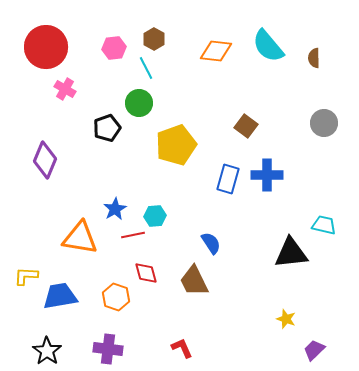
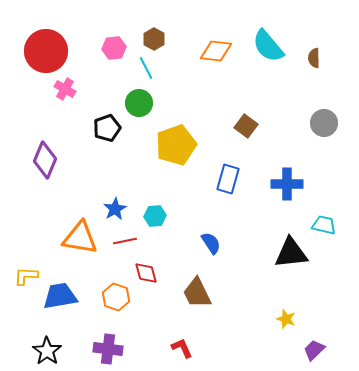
red circle: moved 4 px down
blue cross: moved 20 px right, 9 px down
red line: moved 8 px left, 6 px down
brown trapezoid: moved 3 px right, 12 px down
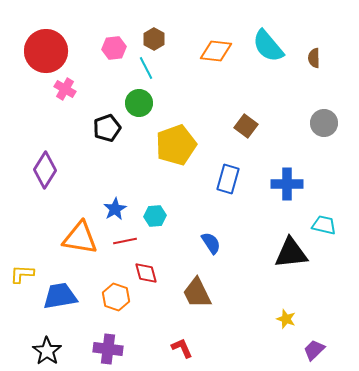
purple diamond: moved 10 px down; rotated 9 degrees clockwise
yellow L-shape: moved 4 px left, 2 px up
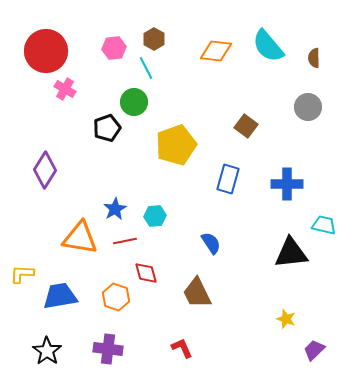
green circle: moved 5 px left, 1 px up
gray circle: moved 16 px left, 16 px up
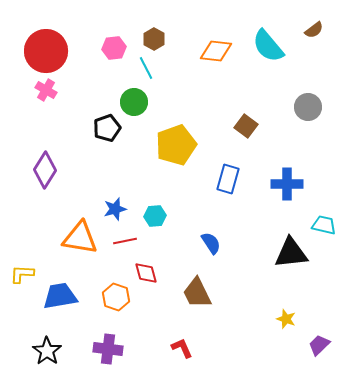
brown semicircle: moved 28 px up; rotated 126 degrees counterclockwise
pink cross: moved 19 px left, 1 px down
blue star: rotated 15 degrees clockwise
purple trapezoid: moved 5 px right, 5 px up
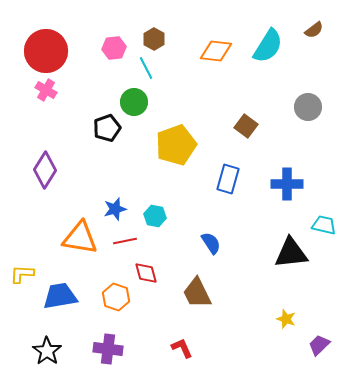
cyan semicircle: rotated 108 degrees counterclockwise
cyan hexagon: rotated 15 degrees clockwise
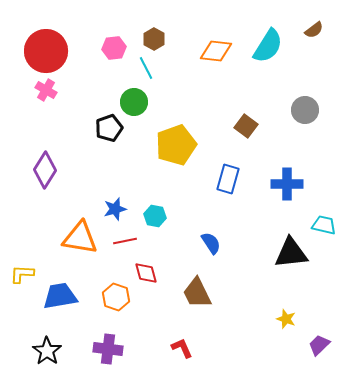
gray circle: moved 3 px left, 3 px down
black pentagon: moved 2 px right
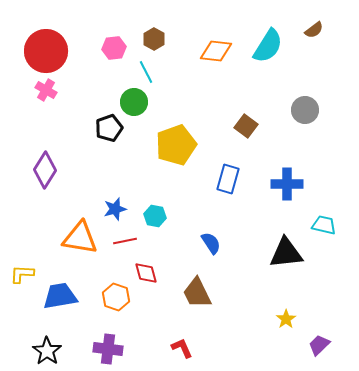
cyan line: moved 4 px down
black triangle: moved 5 px left
yellow star: rotated 18 degrees clockwise
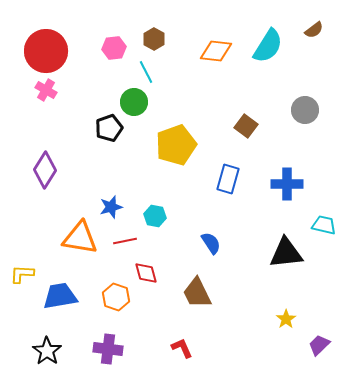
blue star: moved 4 px left, 2 px up
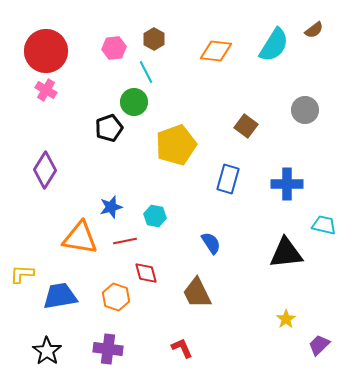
cyan semicircle: moved 6 px right, 1 px up
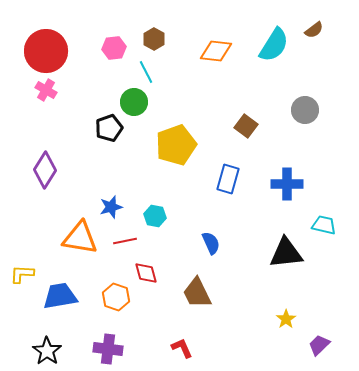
blue semicircle: rotated 10 degrees clockwise
